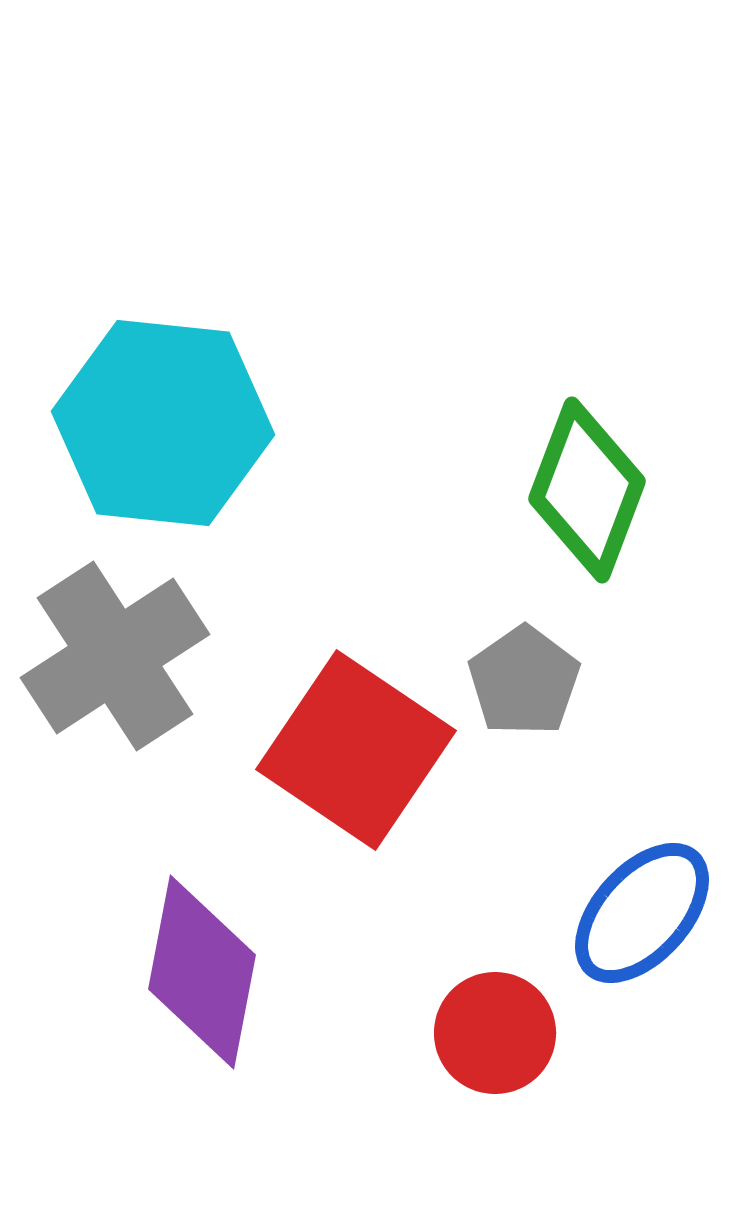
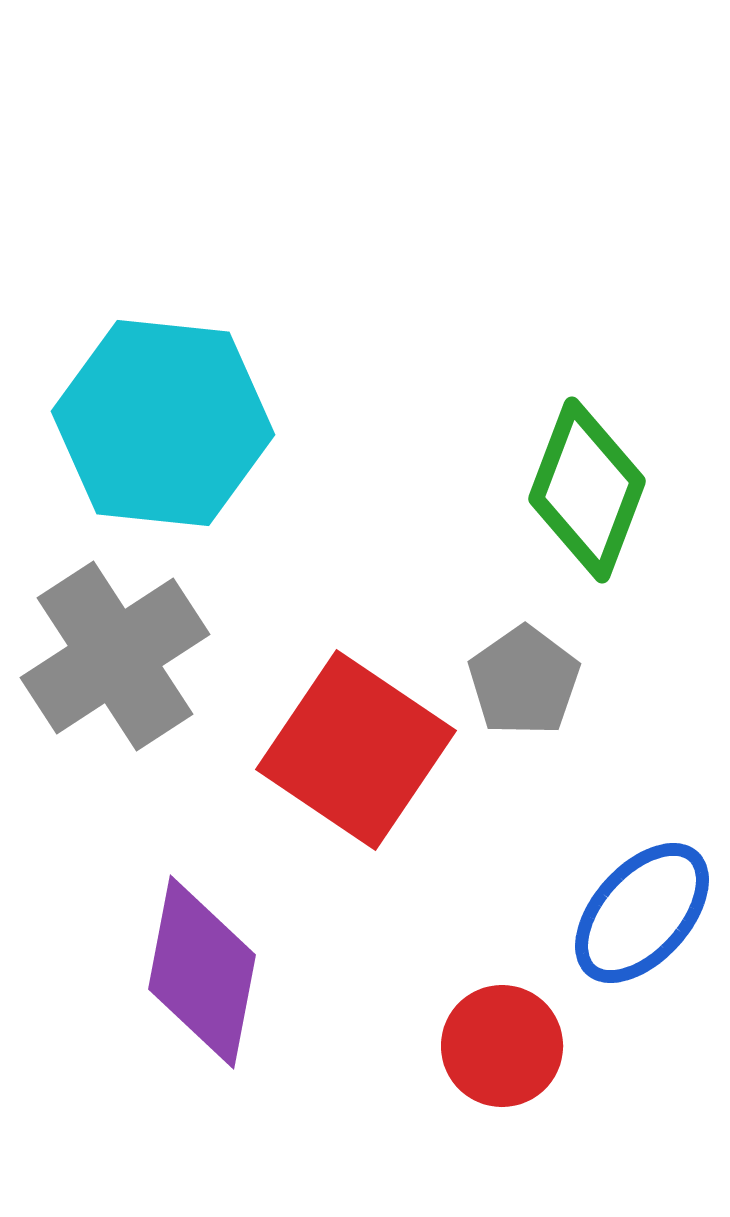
red circle: moved 7 px right, 13 px down
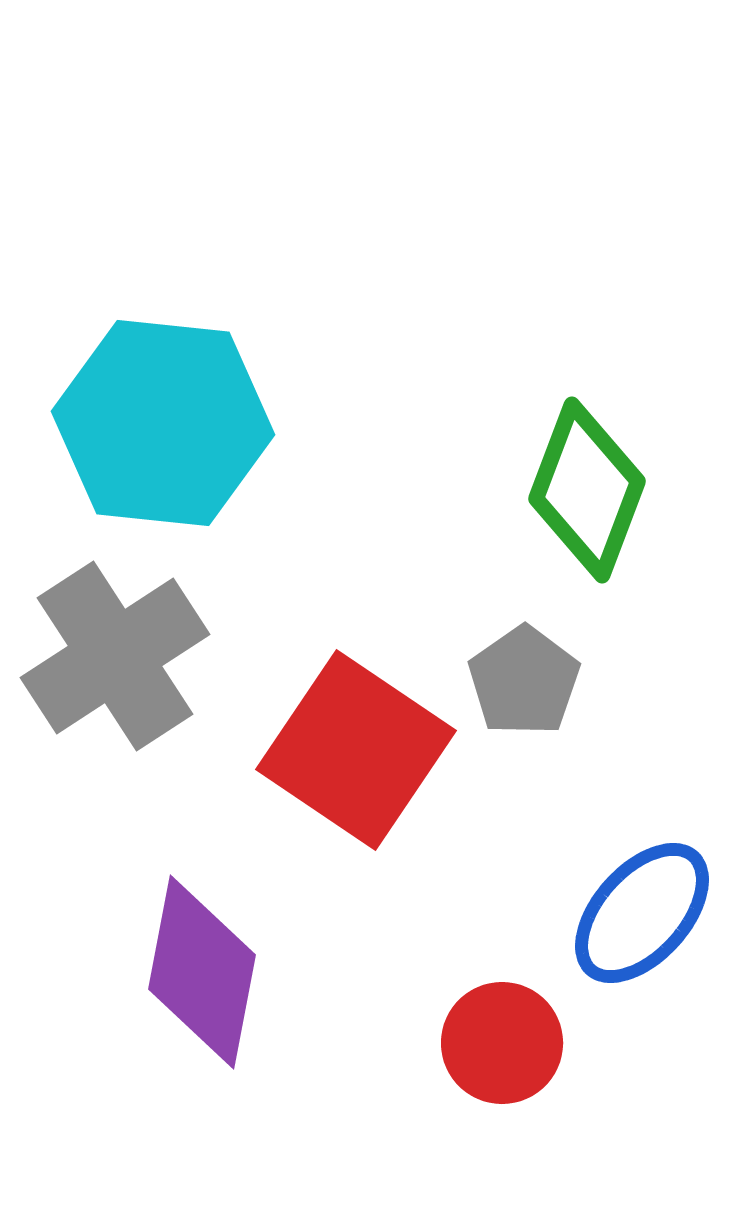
red circle: moved 3 px up
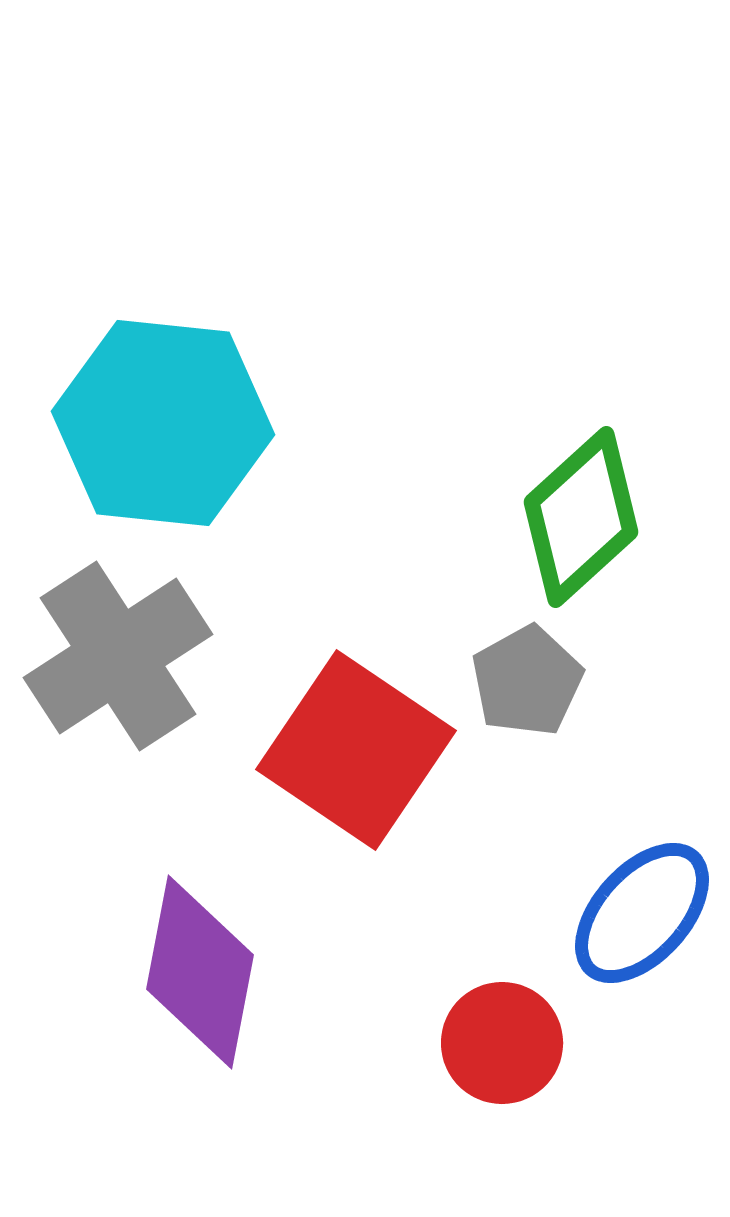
green diamond: moved 6 px left, 27 px down; rotated 27 degrees clockwise
gray cross: moved 3 px right
gray pentagon: moved 3 px right; rotated 6 degrees clockwise
purple diamond: moved 2 px left
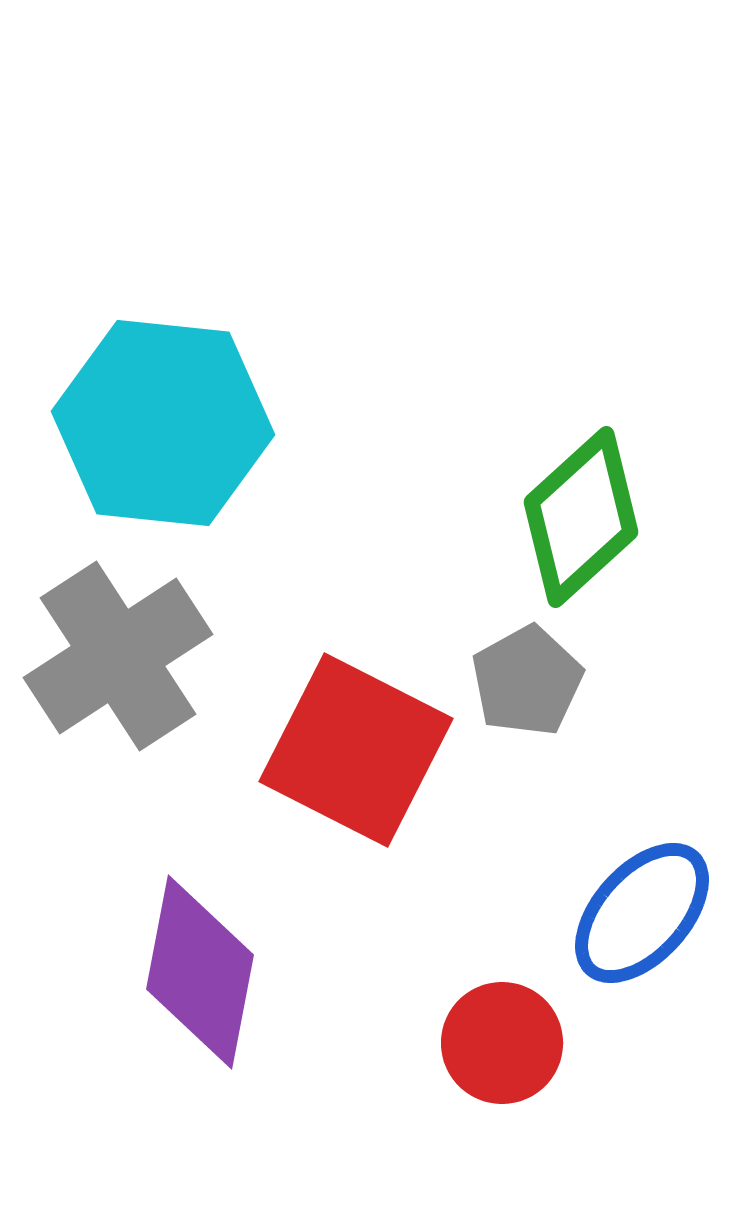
red square: rotated 7 degrees counterclockwise
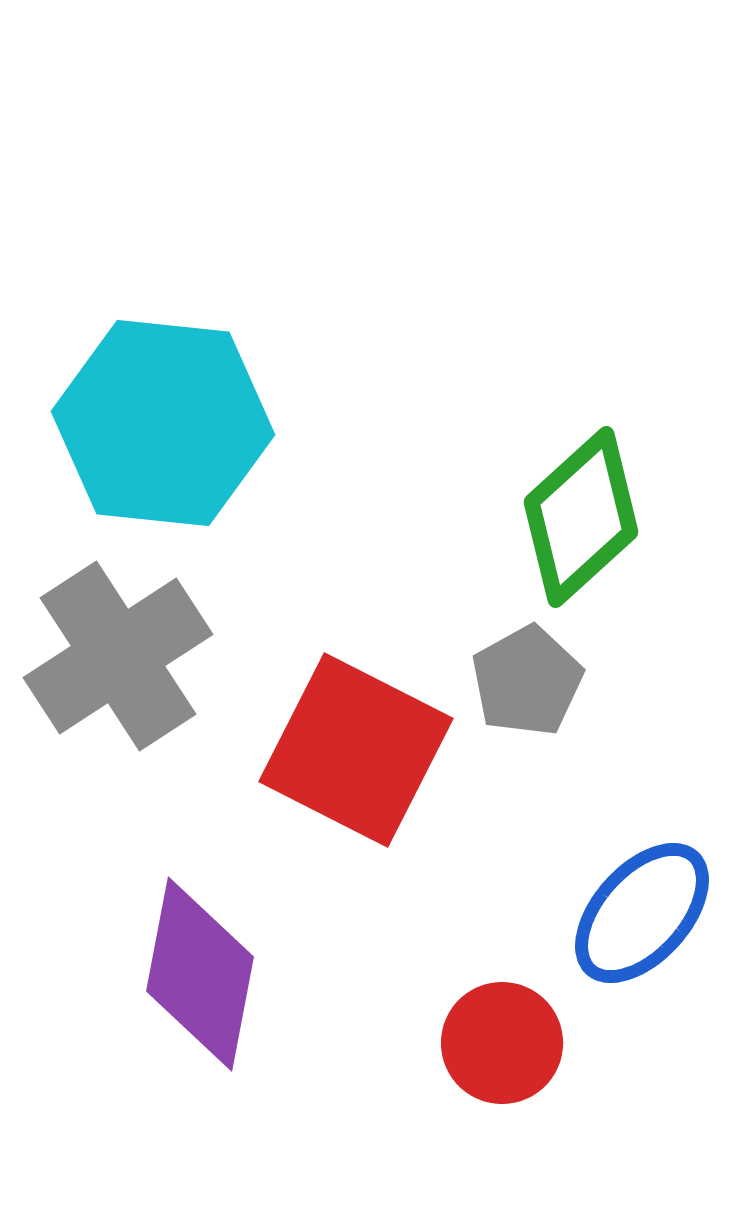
purple diamond: moved 2 px down
